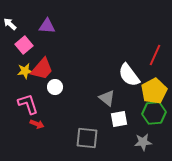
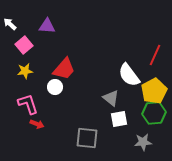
red trapezoid: moved 22 px right
gray triangle: moved 4 px right
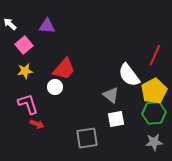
gray triangle: moved 3 px up
white square: moved 3 px left
gray square: rotated 15 degrees counterclockwise
gray star: moved 11 px right
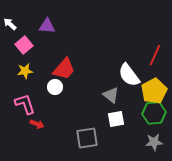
pink L-shape: moved 3 px left
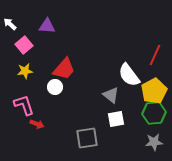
pink L-shape: moved 1 px left, 1 px down
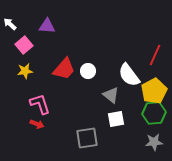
white circle: moved 33 px right, 16 px up
pink L-shape: moved 16 px right, 1 px up
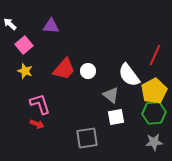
purple triangle: moved 4 px right
yellow star: rotated 28 degrees clockwise
white square: moved 2 px up
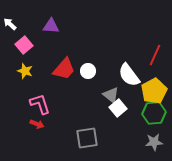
white square: moved 2 px right, 9 px up; rotated 30 degrees counterclockwise
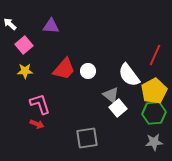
yellow star: rotated 21 degrees counterclockwise
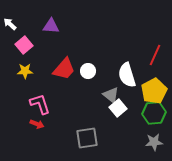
white semicircle: moved 2 px left; rotated 20 degrees clockwise
